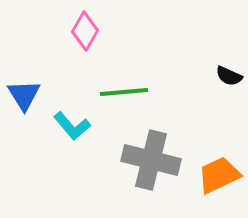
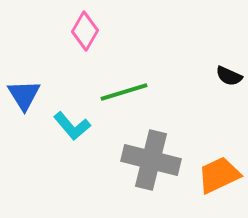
green line: rotated 12 degrees counterclockwise
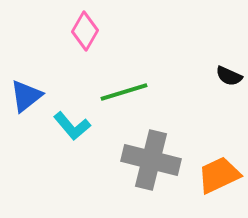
blue triangle: moved 2 px right, 1 px down; rotated 24 degrees clockwise
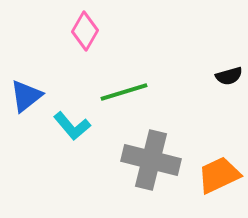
black semicircle: rotated 40 degrees counterclockwise
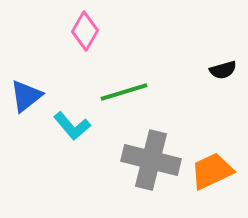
black semicircle: moved 6 px left, 6 px up
orange trapezoid: moved 7 px left, 4 px up
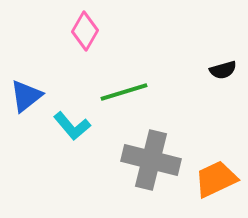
orange trapezoid: moved 4 px right, 8 px down
